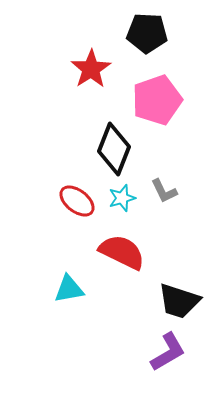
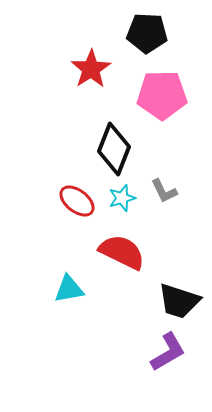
pink pentagon: moved 5 px right, 5 px up; rotated 18 degrees clockwise
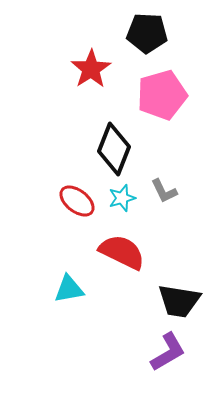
pink pentagon: rotated 15 degrees counterclockwise
black trapezoid: rotated 9 degrees counterclockwise
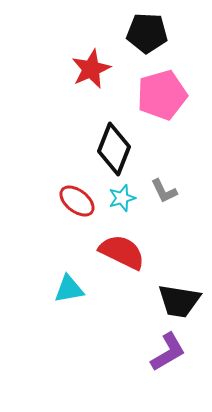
red star: rotated 9 degrees clockwise
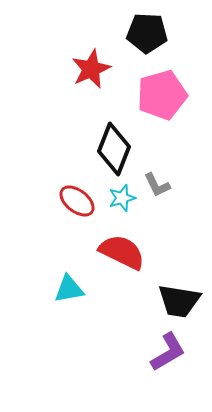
gray L-shape: moved 7 px left, 6 px up
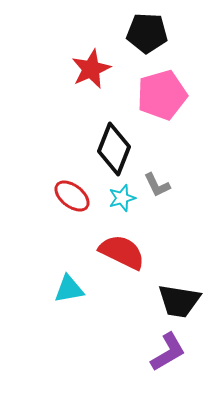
red ellipse: moved 5 px left, 5 px up
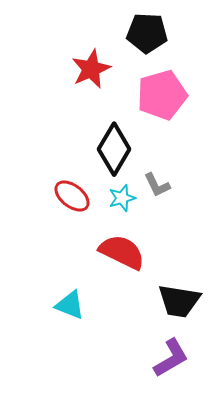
black diamond: rotated 9 degrees clockwise
cyan triangle: moved 1 px right, 16 px down; rotated 32 degrees clockwise
purple L-shape: moved 3 px right, 6 px down
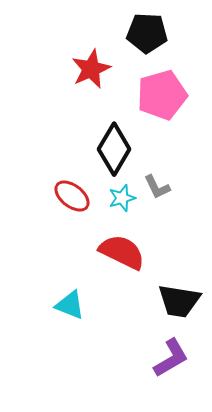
gray L-shape: moved 2 px down
